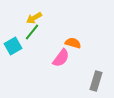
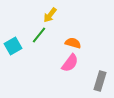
yellow arrow: moved 16 px right, 3 px up; rotated 21 degrees counterclockwise
green line: moved 7 px right, 3 px down
pink semicircle: moved 9 px right, 5 px down
gray rectangle: moved 4 px right
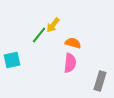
yellow arrow: moved 3 px right, 10 px down
cyan square: moved 1 px left, 14 px down; rotated 18 degrees clockwise
pink semicircle: rotated 30 degrees counterclockwise
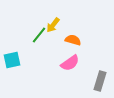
orange semicircle: moved 3 px up
pink semicircle: rotated 48 degrees clockwise
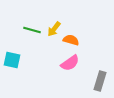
yellow arrow: moved 1 px right, 4 px down
green line: moved 7 px left, 5 px up; rotated 66 degrees clockwise
orange semicircle: moved 2 px left
cyan square: rotated 24 degrees clockwise
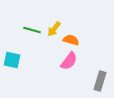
pink semicircle: moved 1 px left, 2 px up; rotated 18 degrees counterclockwise
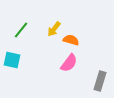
green line: moved 11 px left; rotated 66 degrees counterclockwise
pink semicircle: moved 2 px down
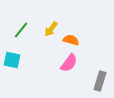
yellow arrow: moved 3 px left
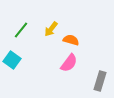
cyan square: rotated 24 degrees clockwise
